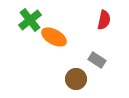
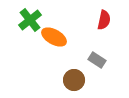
brown circle: moved 2 px left, 1 px down
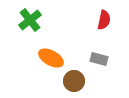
orange ellipse: moved 3 px left, 21 px down
gray rectangle: moved 2 px right, 1 px up; rotated 18 degrees counterclockwise
brown circle: moved 1 px down
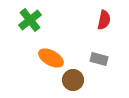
brown circle: moved 1 px left, 1 px up
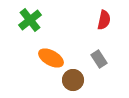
gray rectangle: rotated 42 degrees clockwise
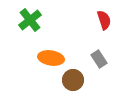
red semicircle: rotated 30 degrees counterclockwise
orange ellipse: rotated 20 degrees counterclockwise
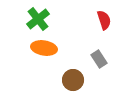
green cross: moved 8 px right, 1 px up
orange ellipse: moved 7 px left, 10 px up
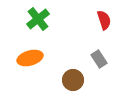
orange ellipse: moved 14 px left, 10 px down; rotated 25 degrees counterclockwise
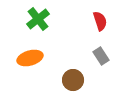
red semicircle: moved 4 px left, 1 px down
gray rectangle: moved 2 px right, 3 px up
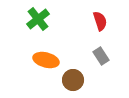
orange ellipse: moved 16 px right, 2 px down; rotated 30 degrees clockwise
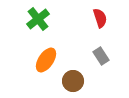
red semicircle: moved 3 px up
orange ellipse: rotated 70 degrees counterclockwise
brown circle: moved 1 px down
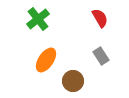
red semicircle: rotated 12 degrees counterclockwise
